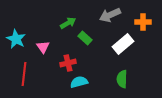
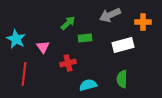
green arrow: rotated 14 degrees counterclockwise
green rectangle: rotated 48 degrees counterclockwise
white rectangle: moved 1 px down; rotated 25 degrees clockwise
cyan semicircle: moved 9 px right, 3 px down
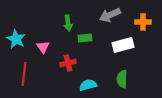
green arrow: rotated 126 degrees clockwise
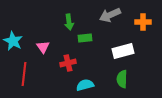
green arrow: moved 1 px right, 1 px up
cyan star: moved 3 px left, 2 px down
white rectangle: moved 6 px down
cyan semicircle: moved 3 px left
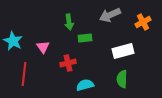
orange cross: rotated 28 degrees counterclockwise
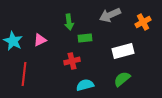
pink triangle: moved 3 px left, 7 px up; rotated 40 degrees clockwise
red cross: moved 4 px right, 2 px up
green semicircle: rotated 48 degrees clockwise
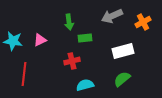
gray arrow: moved 2 px right, 1 px down
cyan star: rotated 18 degrees counterclockwise
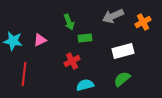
gray arrow: moved 1 px right
green arrow: rotated 14 degrees counterclockwise
red cross: rotated 14 degrees counterclockwise
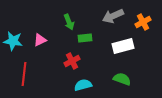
white rectangle: moved 5 px up
green semicircle: rotated 60 degrees clockwise
cyan semicircle: moved 2 px left
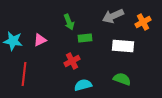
white rectangle: rotated 20 degrees clockwise
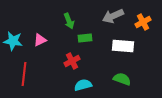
green arrow: moved 1 px up
